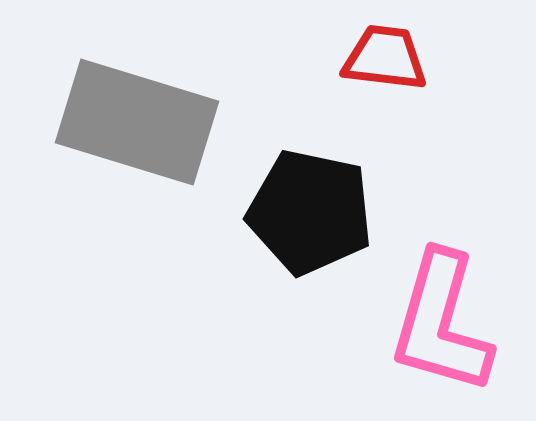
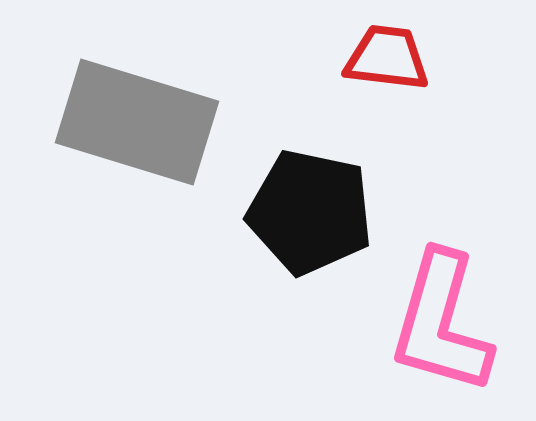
red trapezoid: moved 2 px right
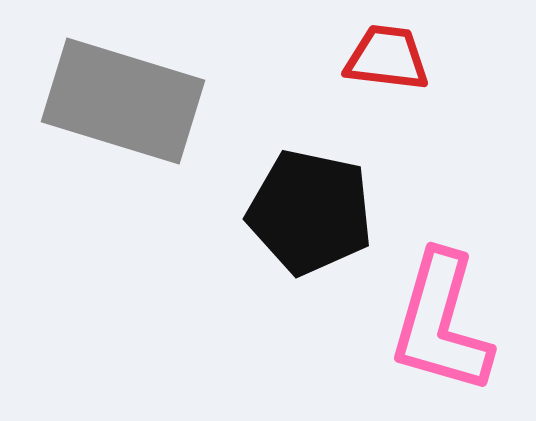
gray rectangle: moved 14 px left, 21 px up
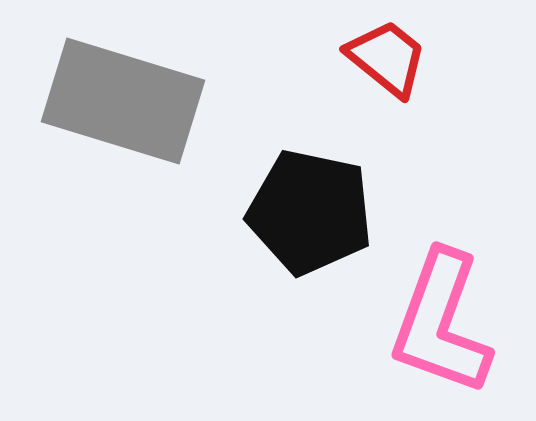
red trapezoid: rotated 32 degrees clockwise
pink L-shape: rotated 4 degrees clockwise
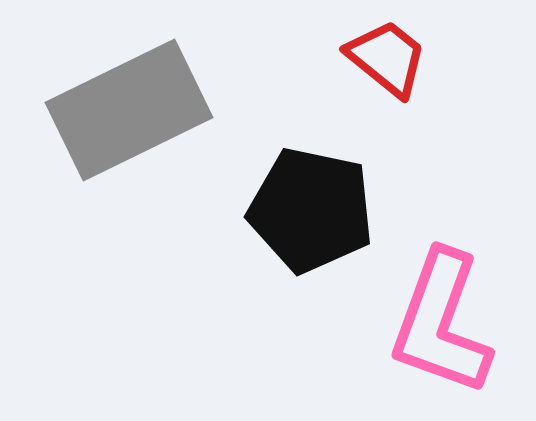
gray rectangle: moved 6 px right, 9 px down; rotated 43 degrees counterclockwise
black pentagon: moved 1 px right, 2 px up
